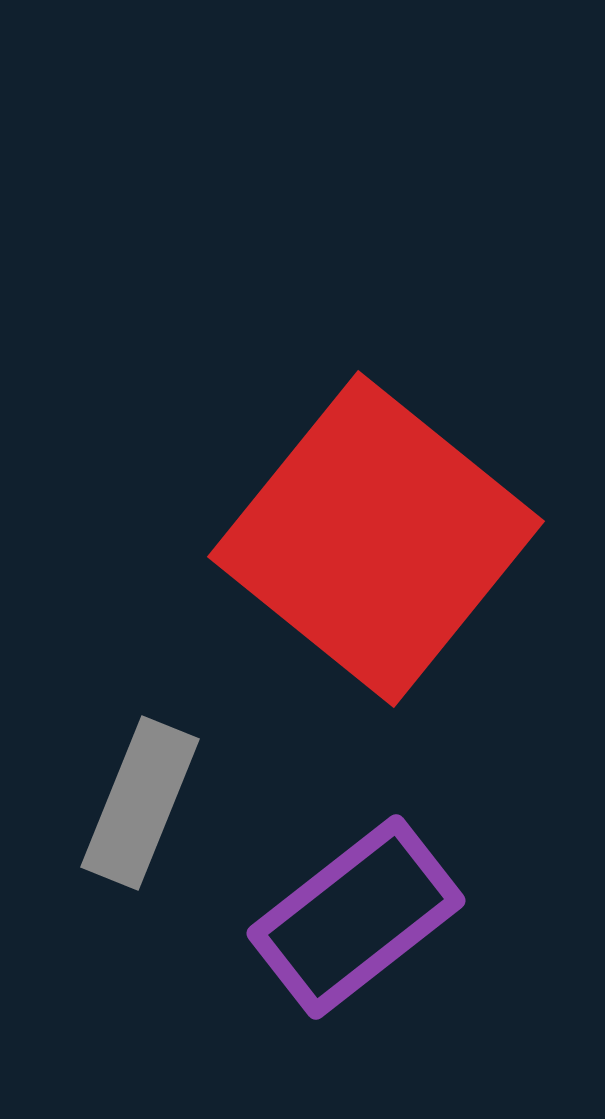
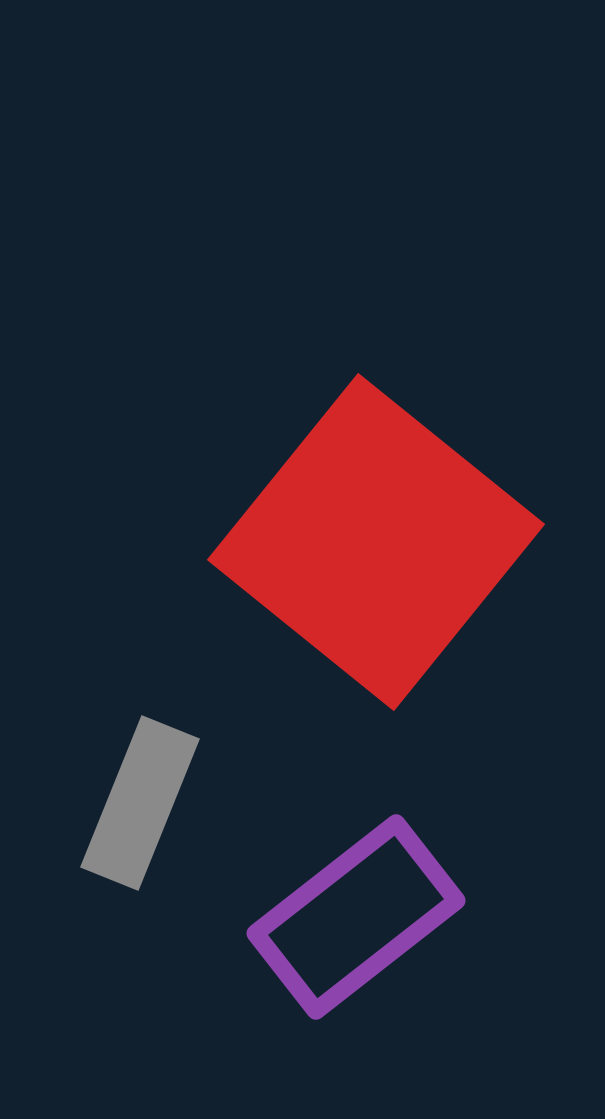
red square: moved 3 px down
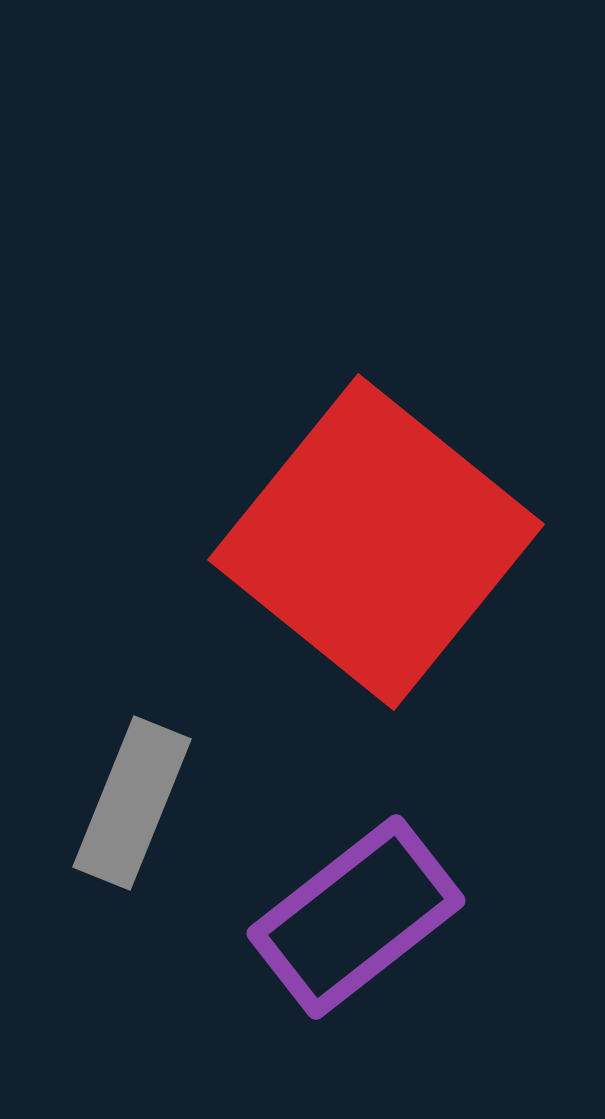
gray rectangle: moved 8 px left
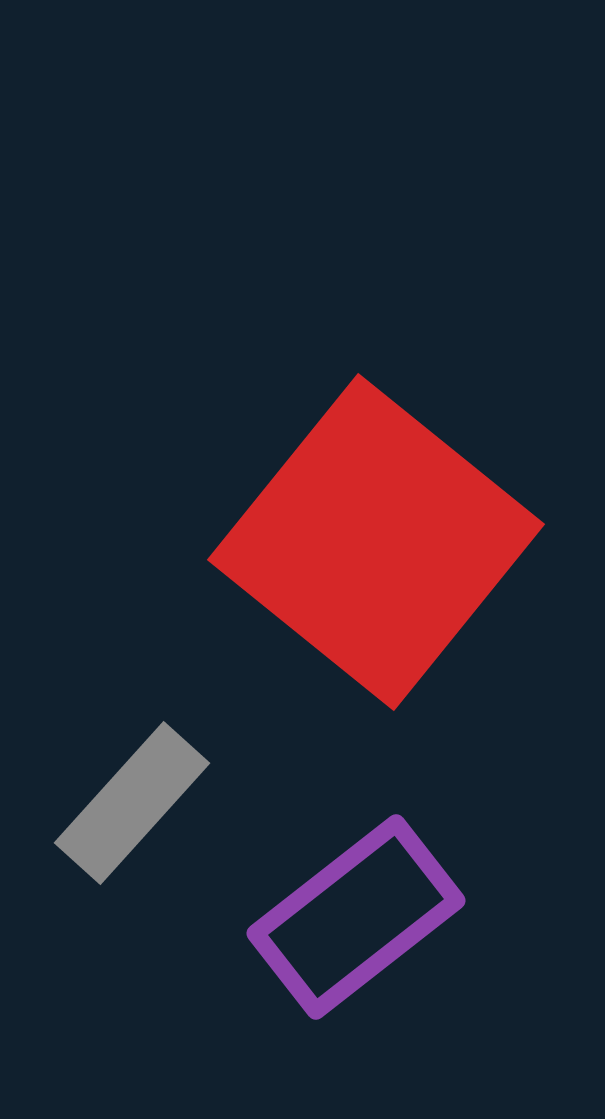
gray rectangle: rotated 20 degrees clockwise
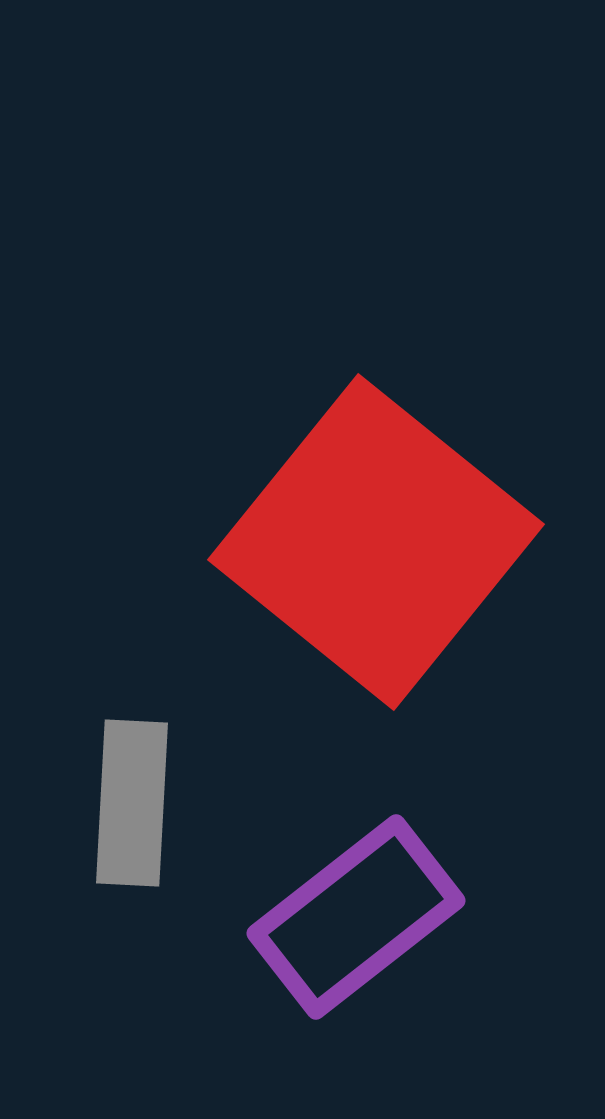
gray rectangle: rotated 39 degrees counterclockwise
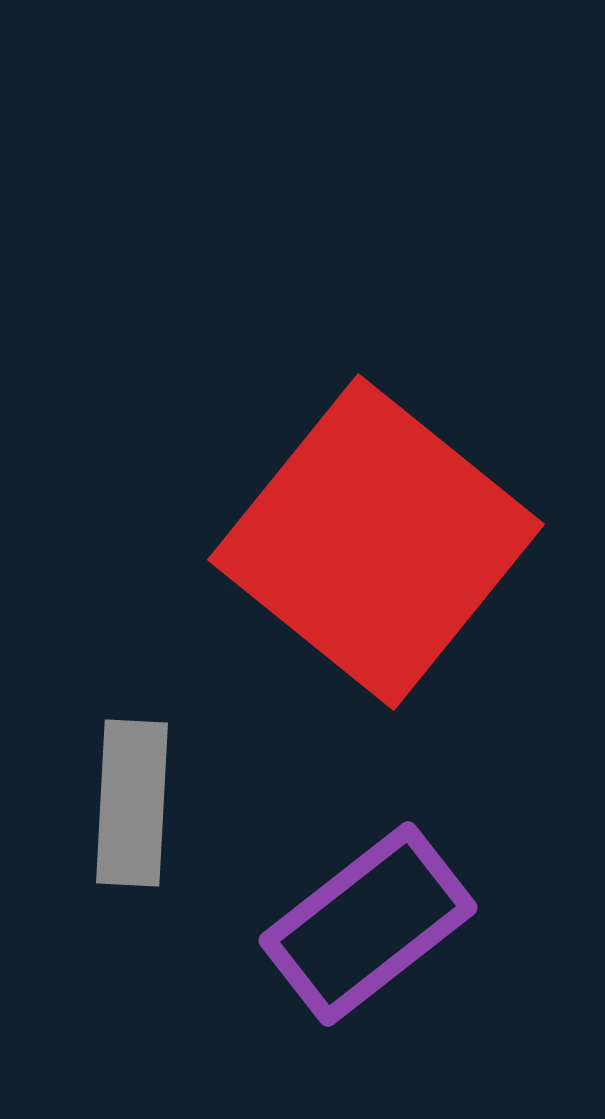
purple rectangle: moved 12 px right, 7 px down
